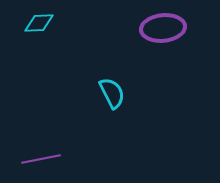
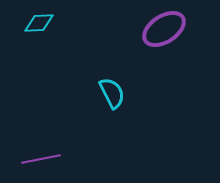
purple ellipse: moved 1 px right, 1 px down; rotated 27 degrees counterclockwise
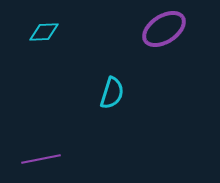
cyan diamond: moved 5 px right, 9 px down
cyan semicircle: rotated 44 degrees clockwise
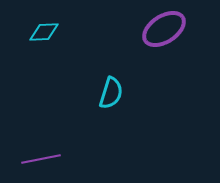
cyan semicircle: moved 1 px left
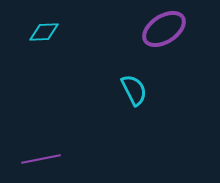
cyan semicircle: moved 23 px right, 3 px up; rotated 44 degrees counterclockwise
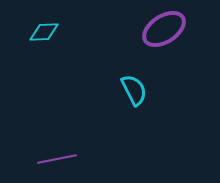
purple line: moved 16 px right
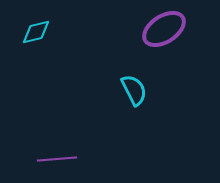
cyan diamond: moved 8 px left; rotated 12 degrees counterclockwise
purple line: rotated 6 degrees clockwise
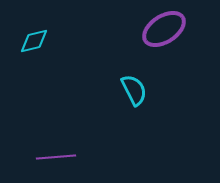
cyan diamond: moved 2 px left, 9 px down
purple line: moved 1 px left, 2 px up
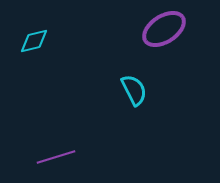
purple line: rotated 12 degrees counterclockwise
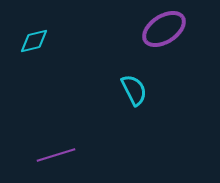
purple line: moved 2 px up
